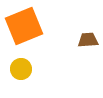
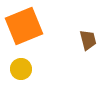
brown trapezoid: rotated 80 degrees clockwise
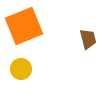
brown trapezoid: moved 1 px up
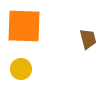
orange square: rotated 24 degrees clockwise
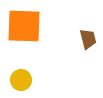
yellow circle: moved 11 px down
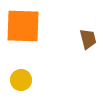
orange square: moved 1 px left
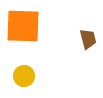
yellow circle: moved 3 px right, 4 px up
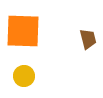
orange square: moved 5 px down
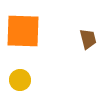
yellow circle: moved 4 px left, 4 px down
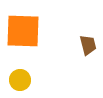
brown trapezoid: moved 6 px down
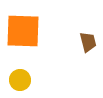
brown trapezoid: moved 3 px up
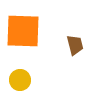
brown trapezoid: moved 13 px left, 3 px down
